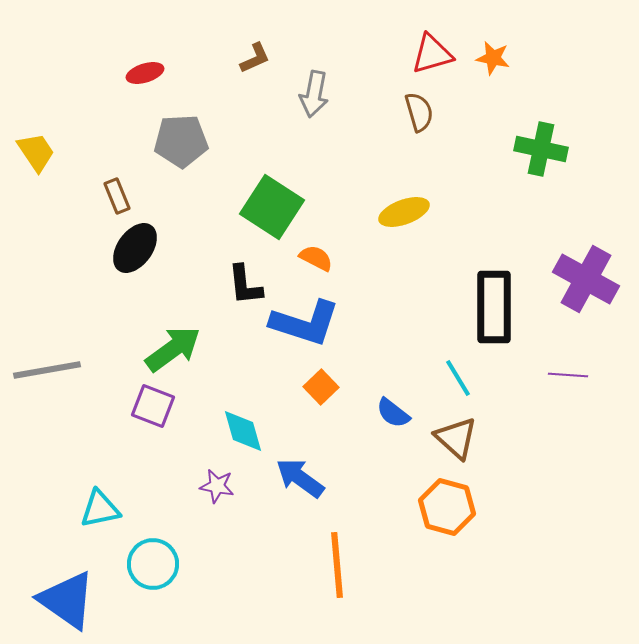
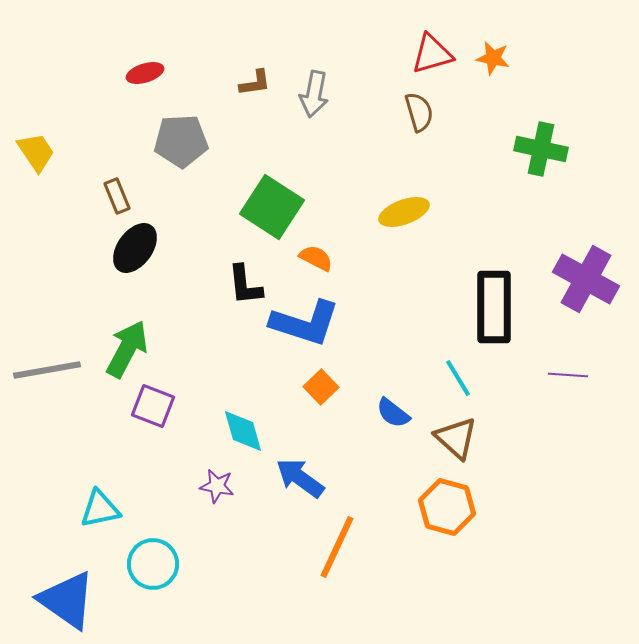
brown L-shape: moved 25 px down; rotated 16 degrees clockwise
green arrow: moved 46 px left; rotated 26 degrees counterclockwise
orange line: moved 18 px up; rotated 30 degrees clockwise
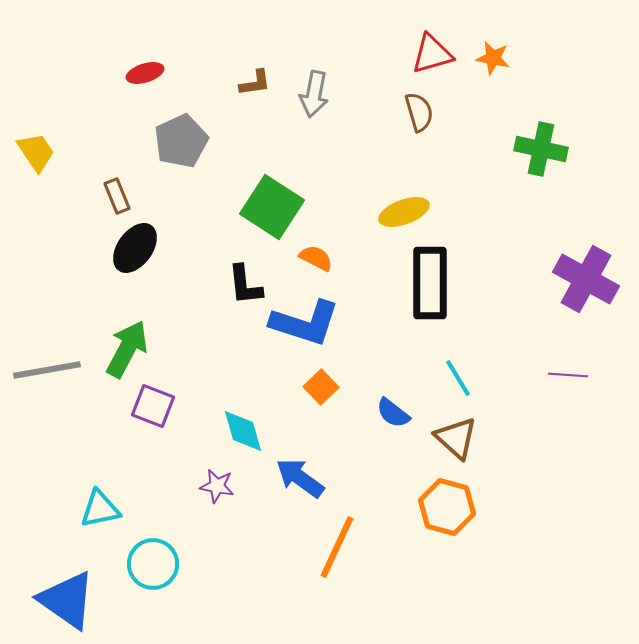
gray pentagon: rotated 22 degrees counterclockwise
black rectangle: moved 64 px left, 24 px up
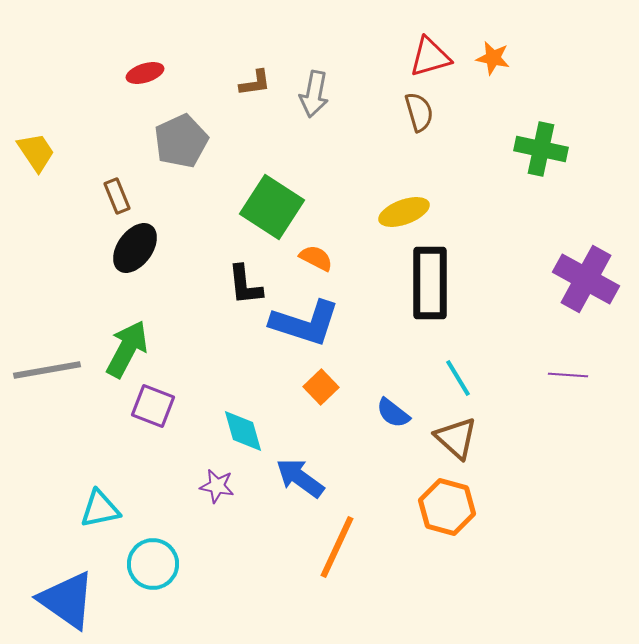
red triangle: moved 2 px left, 3 px down
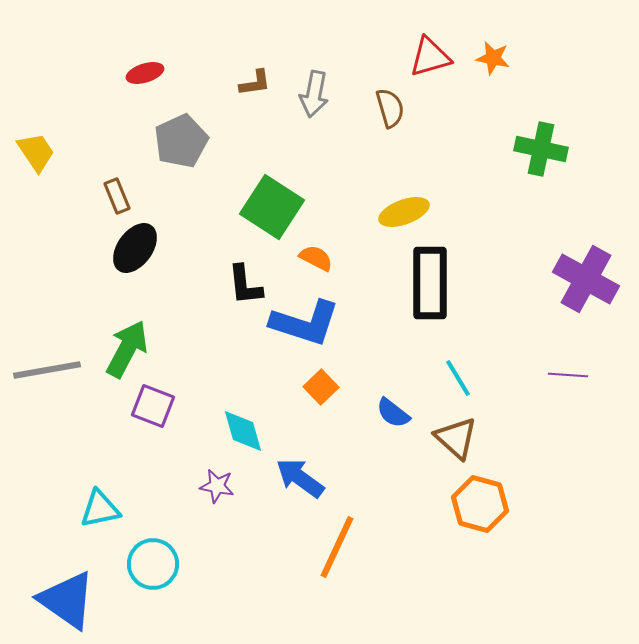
brown semicircle: moved 29 px left, 4 px up
orange hexagon: moved 33 px right, 3 px up
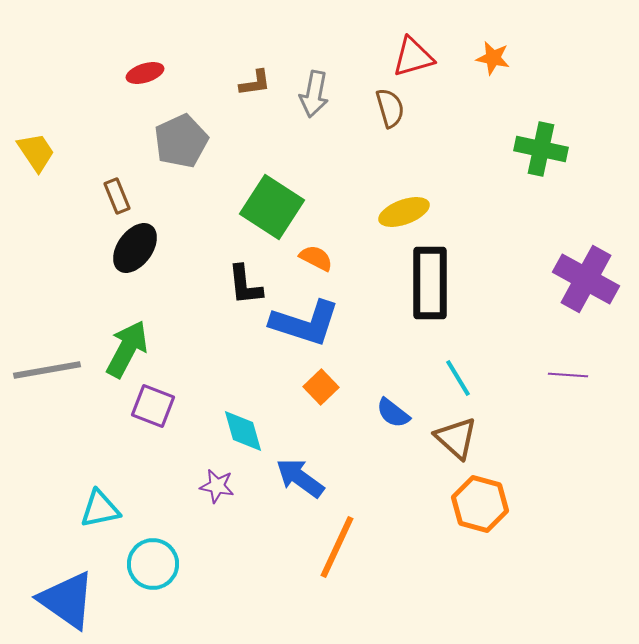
red triangle: moved 17 px left
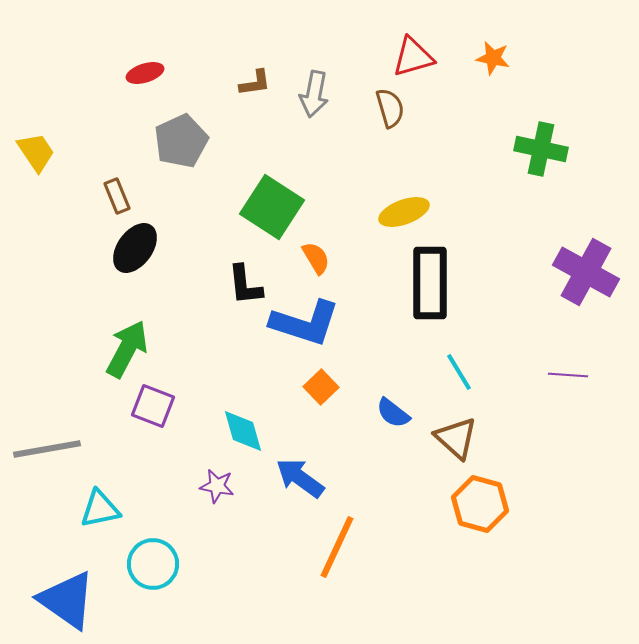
orange semicircle: rotated 32 degrees clockwise
purple cross: moved 7 px up
gray line: moved 79 px down
cyan line: moved 1 px right, 6 px up
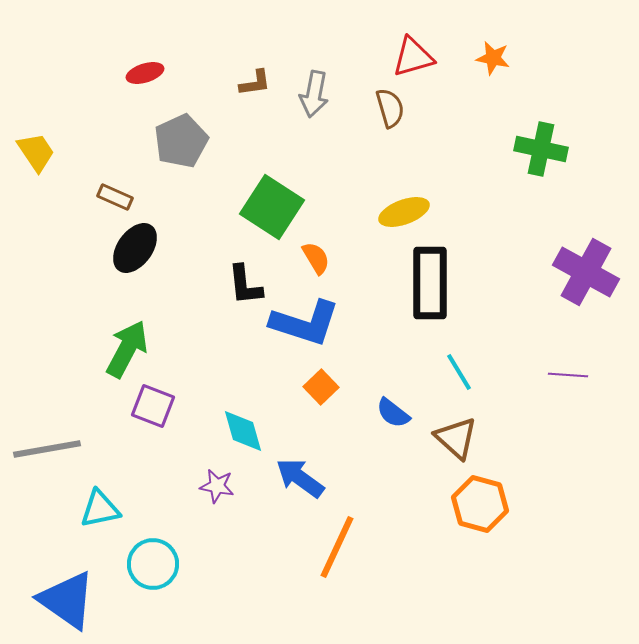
brown rectangle: moved 2 px left, 1 px down; rotated 44 degrees counterclockwise
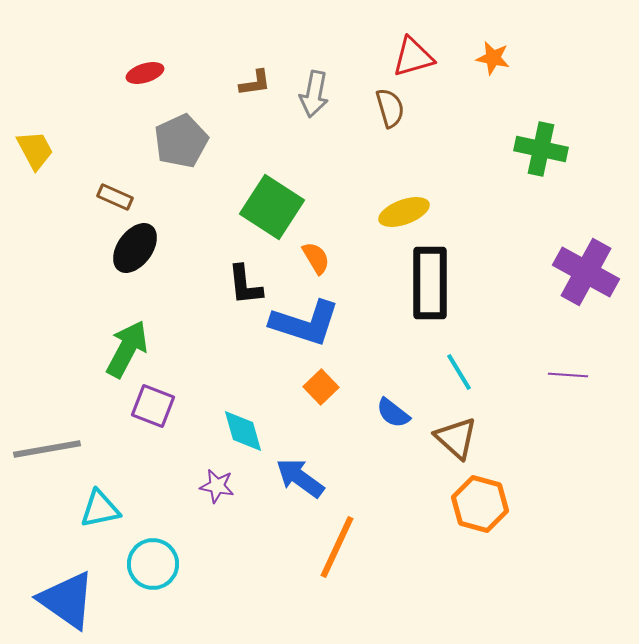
yellow trapezoid: moved 1 px left, 2 px up; rotated 6 degrees clockwise
